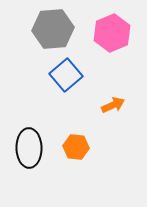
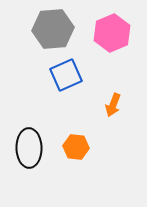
blue square: rotated 16 degrees clockwise
orange arrow: rotated 135 degrees clockwise
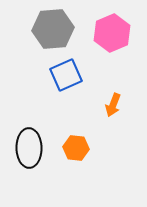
orange hexagon: moved 1 px down
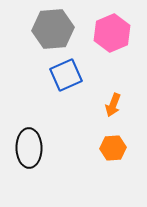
orange hexagon: moved 37 px right; rotated 10 degrees counterclockwise
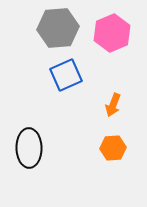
gray hexagon: moved 5 px right, 1 px up
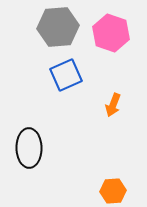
gray hexagon: moved 1 px up
pink hexagon: moved 1 px left; rotated 18 degrees counterclockwise
orange hexagon: moved 43 px down
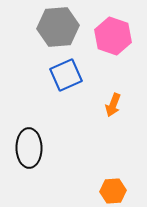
pink hexagon: moved 2 px right, 3 px down
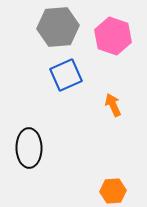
orange arrow: rotated 135 degrees clockwise
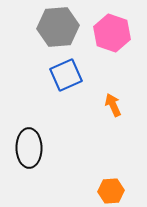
pink hexagon: moved 1 px left, 3 px up
orange hexagon: moved 2 px left
